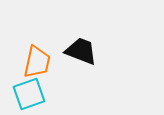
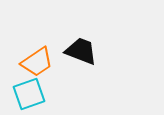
orange trapezoid: rotated 44 degrees clockwise
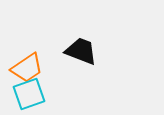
orange trapezoid: moved 10 px left, 6 px down
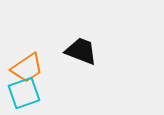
cyan square: moved 5 px left, 1 px up
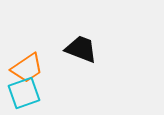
black trapezoid: moved 2 px up
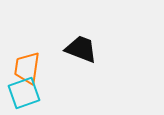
orange trapezoid: rotated 132 degrees clockwise
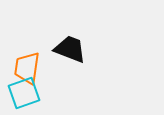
black trapezoid: moved 11 px left
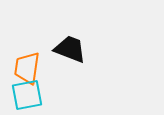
cyan square: moved 3 px right, 2 px down; rotated 8 degrees clockwise
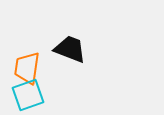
cyan square: moved 1 px right; rotated 8 degrees counterclockwise
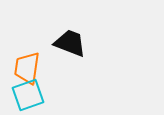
black trapezoid: moved 6 px up
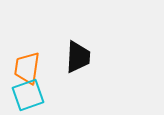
black trapezoid: moved 8 px right, 14 px down; rotated 72 degrees clockwise
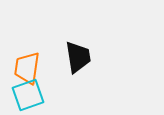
black trapezoid: rotated 12 degrees counterclockwise
